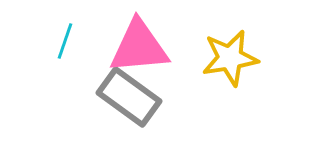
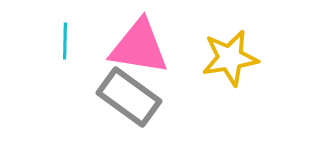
cyan line: rotated 18 degrees counterclockwise
pink triangle: rotated 14 degrees clockwise
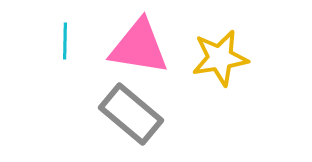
yellow star: moved 10 px left
gray rectangle: moved 2 px right, 17 px down; rotated 4 degrees clockwise
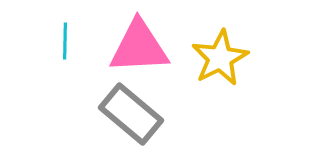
pink triangle: rotated 12 degrees counterclockwise
yellow star: rotated 18 degrees counterclockwise
